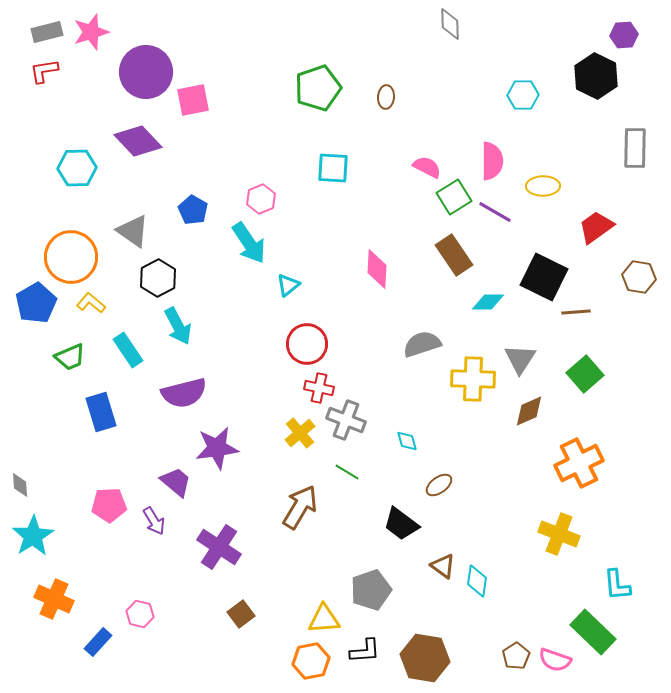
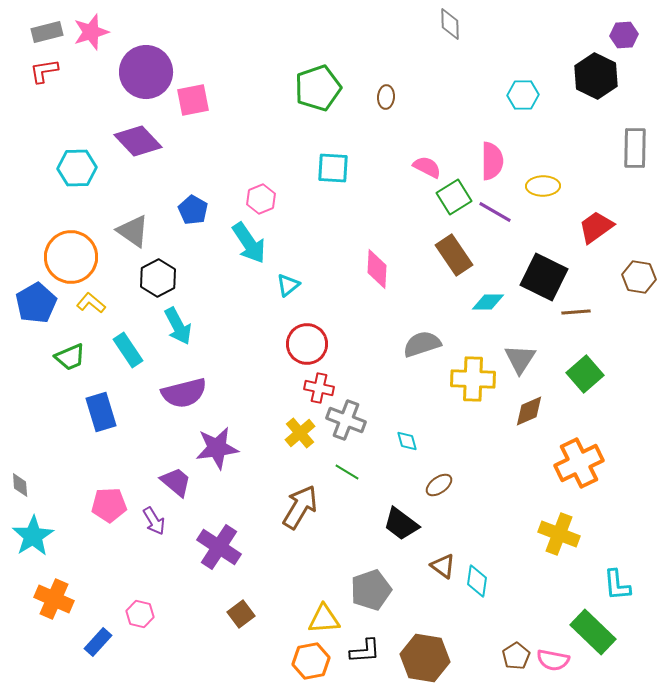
pink semicircle at (555, 660): moved 2 px left; rotated 8 degrees counterclockwise
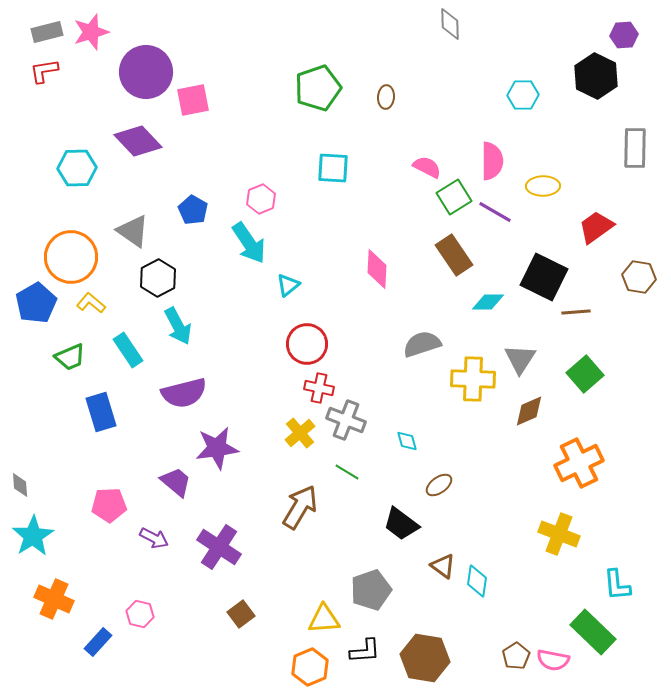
purple arrow at (154, 521): moved 17 px down; rotated 32 degrees counterclockwise
orange hexagon at (311, 661): moved 1 px left, 6 px down; rotated 12 degrees counterclockwise
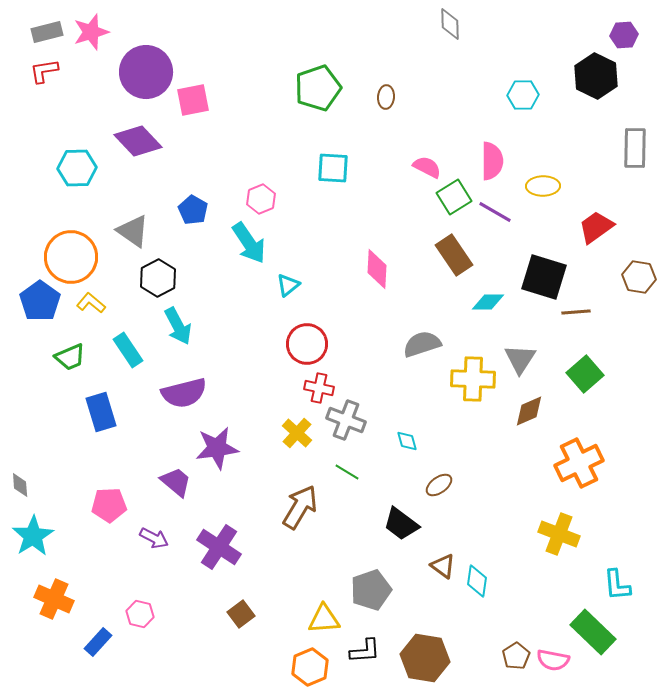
black square at (544, 277): rotated 9 degrees counterclockwise
blue pentagon at (36, 303): moved 4 px right, 2 px up; rotated 6 degrees counterclockwise
yellow cross at (300, 433): moved 3 px left; rotated 8 degrees counterclockwise
